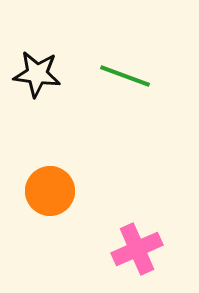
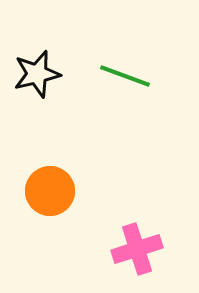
black star: rotated 21 degrees counterclockwise
pink cross: rotated 6 degrees clockwise
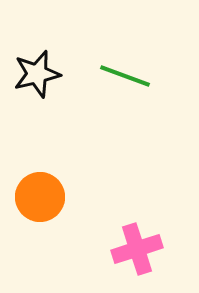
orange circle: moved 10 px left, 6 px down
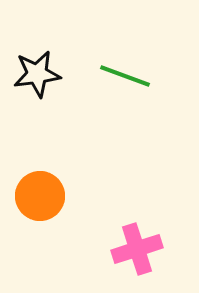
black star: rotated 6 degrees clockwise
orange circle: moved 1 px up
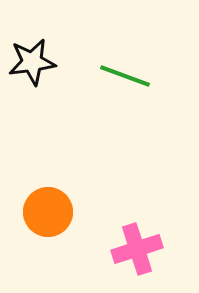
black star: moved 5 px left, 12 px up
orange circle: moved 8 px right, 16 px down
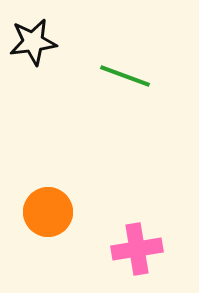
black star: moved 1 px right, 20 px up
pink cross: rotated 9 degrees clockwise
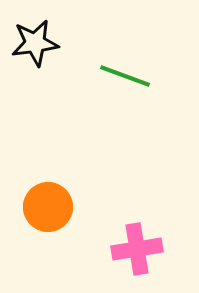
black star: moved 2 px right, 1 px down
orange circle: moved 5 px up
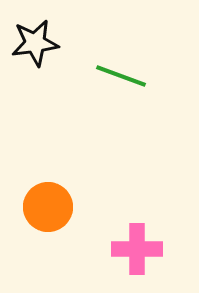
green line: moved 4 px left
pink cross: rotated 9 degrees clockwise
